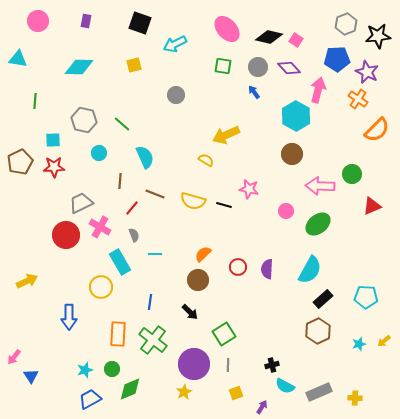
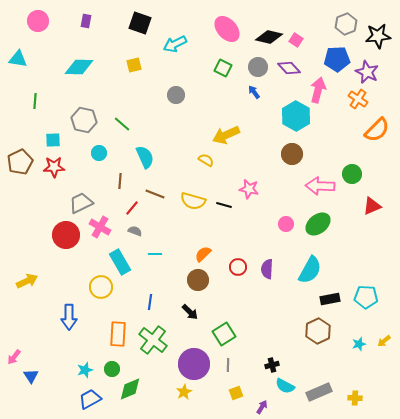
green square at (223, 66): moved 2 px down; rotated 18 degrees clockwise
pink circle at (286, 211): moved 13 px down
gray semicircle at (134, 235): moved 1 px right, 4 px up; rotated 48 degrees counterclockwise
black rectangle at (323, 299): moved 7 px right; rotated 30 degrees clockwise
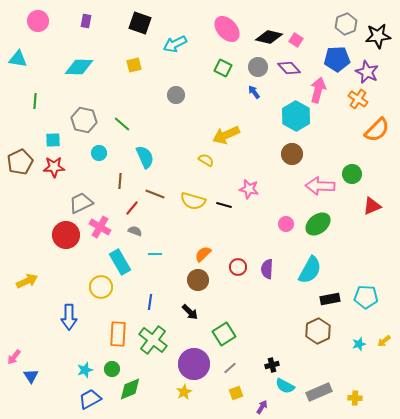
gray line at (228, 365): moved 2 px right, 3 px down; rotated 48 degrees clockwise
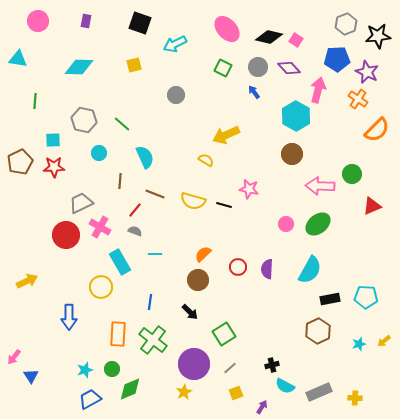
red line at (132, 208): moved 3 px right, 2 px down
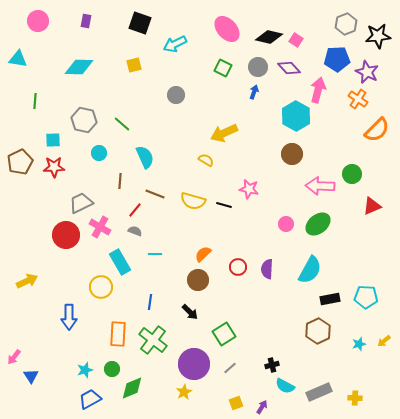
blue arrow at (254, 92): rotated 56 degrees clockwise
yellow arrow at (226, 135): moved 2 px left, 2 px up
green diamond at (130, 389): moved 2 px right, 1 px up
yellow square at (236, 393): moved 10 px down
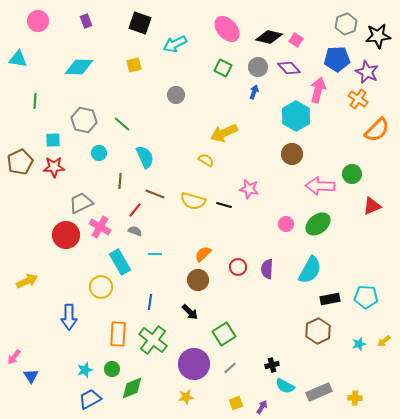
purple rectangle at (86, 21): rotated 32 degrees counterclockwise
yellow star at (184, 392): moved 2 px right, 5 px down; rotated 21 degrees clockwise
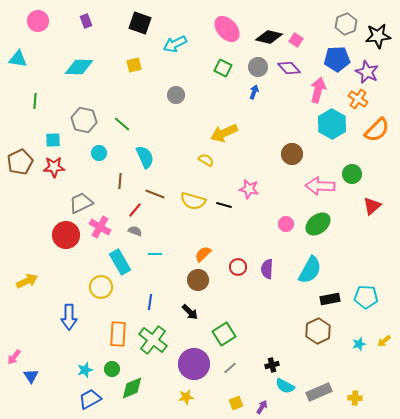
cyan hexagon at (296, 116): moved 36 px right, 8 px down
red triangle at (372, 206): rotated 18 degrees counterclockwise
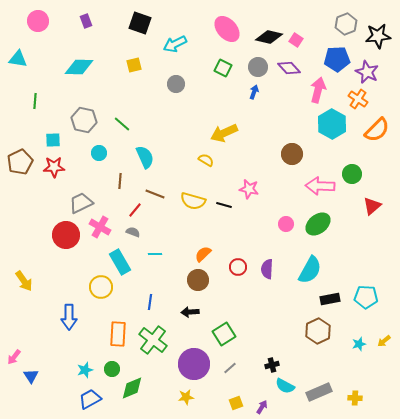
gray circle at (176, 95): moved 11 px up
gray semicircle at (135, 231): moved 2 px left, 1 px down
yellow arrow at (27, 281): moved 3 px left; rotated 80 degrees clockwise
black arrow at (190, 312): rotated 132 degrees clockwise
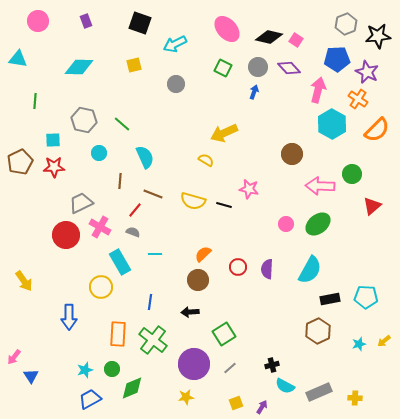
brown line at (155, 194): moved 2 px left
